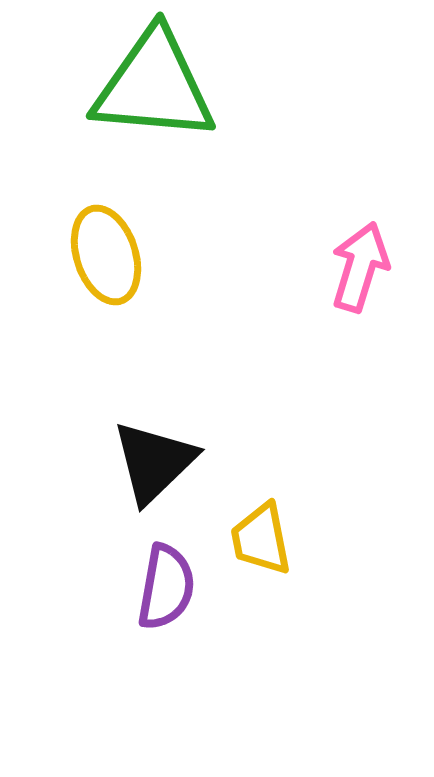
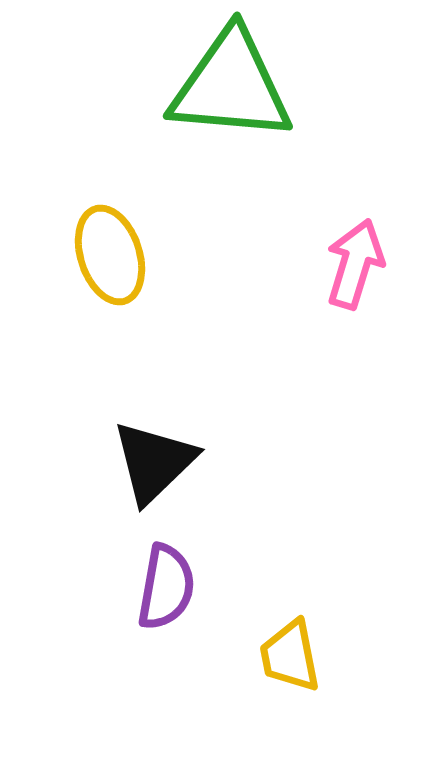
green triangle: moved 77 px right
yellow ellipse: moved 4 px right
pink arrow: moved 5 px left, 3 px up
yellow trapezoid: moved 29 px right, 117 px down
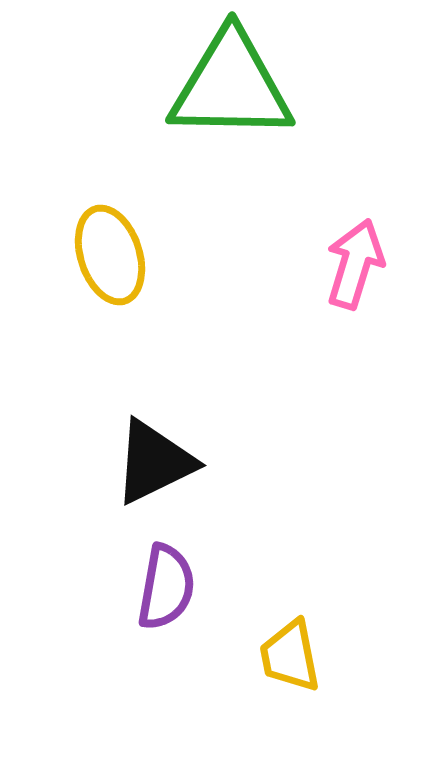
green triangle: rotated 4 degrees counterclockwise
black triangle: rotated 18 degrees clockwise
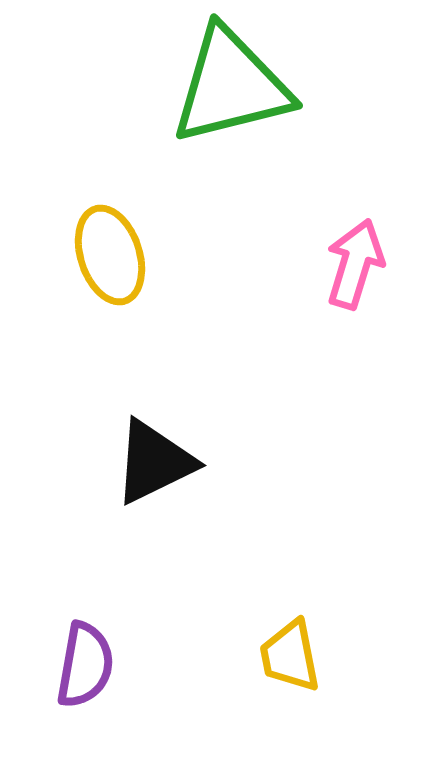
green triangle: rotated 15 degrees counterclockwise
purple semicircle: moved 81 px left, 78 px down
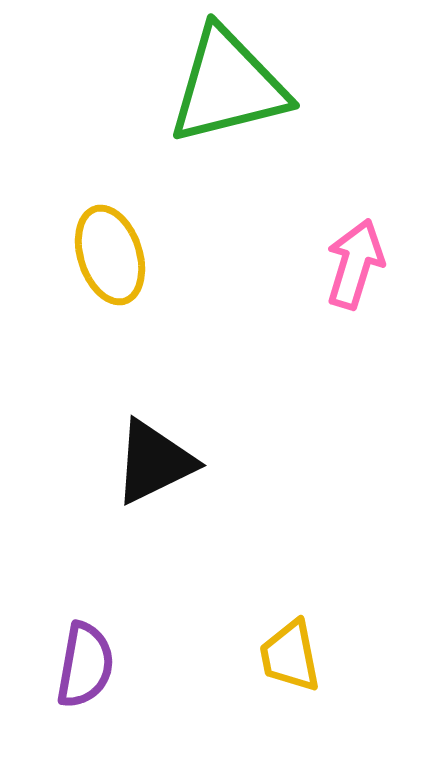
green triangle: moved 3 px left
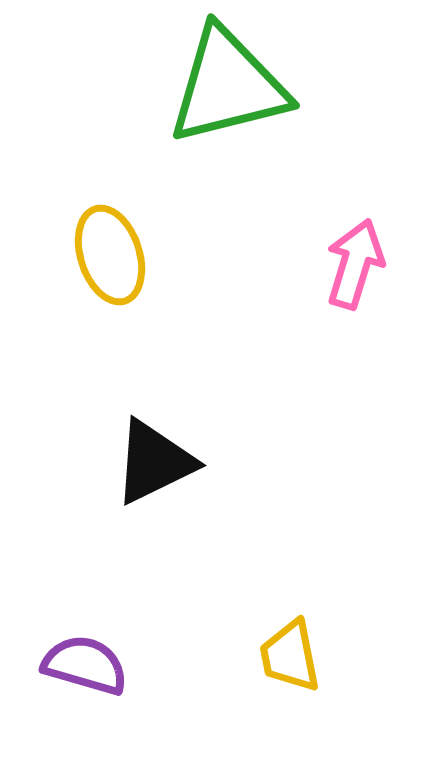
purple semicircle: rotated 84 degrees counterclockwise
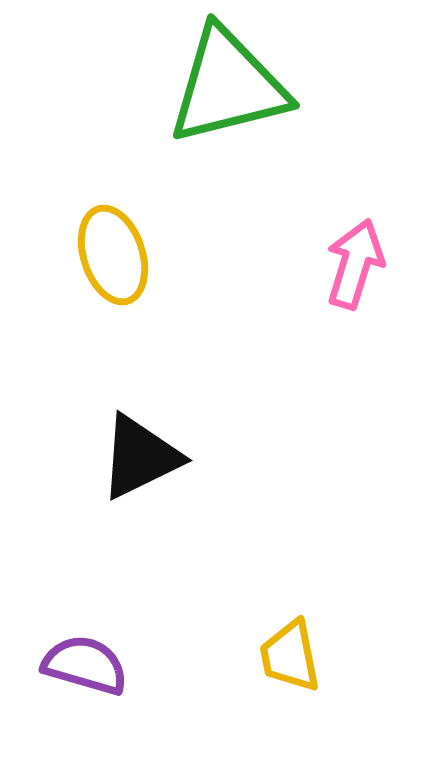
yellow ellipse: moved 3 px right
black triangle: moved 14 px left, 5 px up
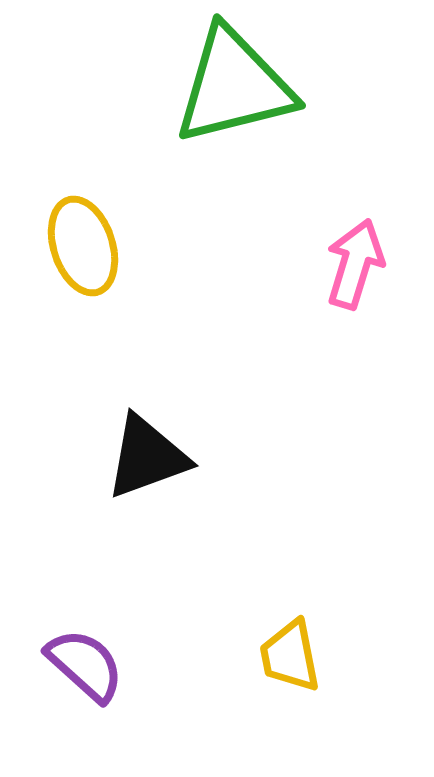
green triangle: moved 6 px right
yellow ellipse: moved 30 px left, 9 px up
black triangle: moved 7 px right; rotated 6 degrees clockwise
purple semicircle: rotated 26 degrees clockwise
